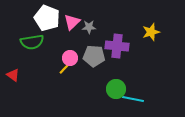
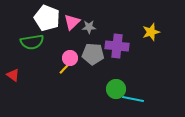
gray pentagon: moved 1 px left, 2 px up
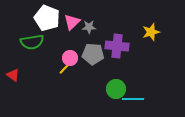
cyan line: rotated 10 degrees counterclockwise
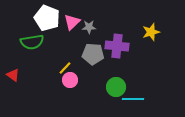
pink circle: moved 22 px down
green circle: moved 2 px up
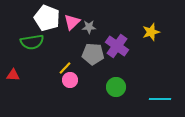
purple cross: rotated 30 degrees clockwise
red triangle: rotated 32 degrees counterclockwise
cyan line: moved 27 px right
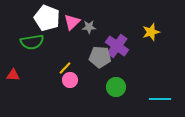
gray pentagon: moved 7 px right, 3 px down
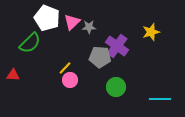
green semicircle: moved 2 px left, 1 px down; rotated 35 degrees counterclockwise
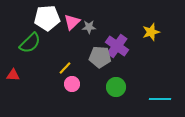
white pentagon: rotated 25 degrees counterclockwise
pink circle: moved 2 px right, 4 px down
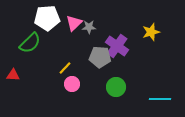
pink triangle: moved 2 px right, 1 px down
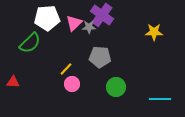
yellow star: moved 3 px right; rotated 18 degrees clockwise
purple cross: moved 15 px left, 31 px up
yellow line: moved 1 px right, 1 px down
red triangle: moved 7 px down
